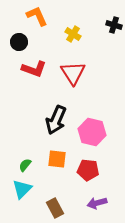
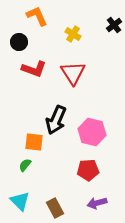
black cross: rotated 35 degrees clockwise
orange square: moved 23 px left, 17 px up
red pentagon: rotated 10 degrees counterclockwise
cyan triangle: moved 2 px left, 12 px down; rotated 30 degrees counterclockwise
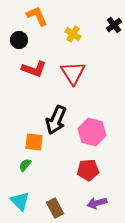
black circle: moved 2 px up
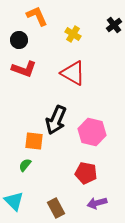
red L-shape: moved 10 px left
red triangle: rotated 28 degrees counterclockwise
orange square: moved 1 px up
red pentagon: moved 2 px left, 3 px down; rotated 15 degrees clockwise
cyan triangle: moved 6 px left
brown rectangle: moved 1 px right
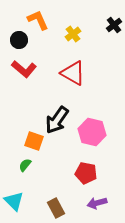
orange L-shape: moved 1 px right, 4 px down
yellow cross: rotated 21 degrees clockwise
red L-shape: rotated 20 degrees clockwise
black arrow: moved 1 px right; rotated 12 degrees clockwise
orange square: rotated 12 degrees clockwise
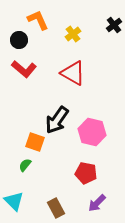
orange square: moved 1 px right, 1 px down
purple arrow: rotated 30 degrees counterclockwise
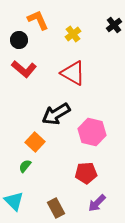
black arrow: moved 1 px left, 6 px up; rotated 24 degrees clockwise
orange square: rotated 24 degrees clockwise
green semicircle: moved 1 px down
red pentagon: rotated 15 degrees counterclockwise
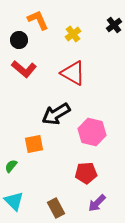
orange square: moved 1 px left, 2 px down; rotated 36 degrees clockwise
green semicircle: moved 14 px left
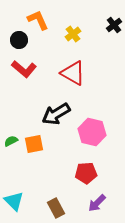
green semicircle: moved 25 px up; rotated 24 degrees clockwise
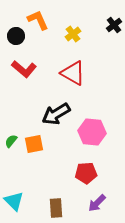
black circle: moved 3 px left, 4 px up
pink hexagon: rotated 8 degrees counterclockwise
green semicircle: rotated 24 degrees counterclockwise
brown rectangle: rotated 24 degrees clockwise
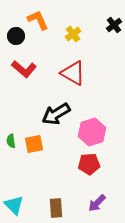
pink hexagon: rotated 24 degrees counterclockwise
green semicircle: rotated 48 degrees counterclockwise
red pentagon: moved 3 px right, 9 px up
cyan triangle: moved 4 px down
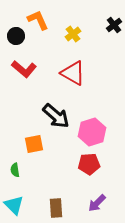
black arrow: moved 2 px down; rotated 108 degrees counterclockwise
green semicircle: moved 4 px right, 29 px down
